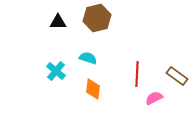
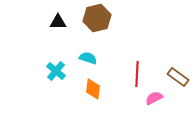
brown rectangle: moved 1 px right, 1 px down
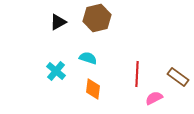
black triangle: rotated 30 degrees counterclockwise
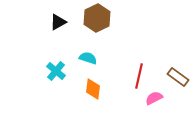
brown hexagon: rotated 12 degrees counterclockwise
red line: moved 2 px right, 2 px down; rotated 10 degrees clockwise
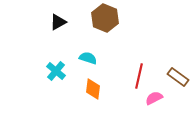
brown hexagon: moved 8 px right; rotated 12 degrees counterclockwise
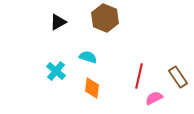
cyan semicircle: moved 1 px up
brown rectangle: rotated 20 degrees clockwise
orange diamond: moved 1 px left, 1 px up
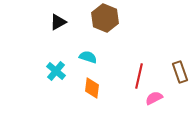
brown rectangle: moved 2 px right, 5 px up; rotated 15 degrees clockwise
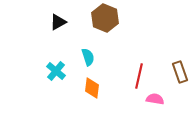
cyan semicircle: rotated 54 degrees clockwise
pink semicircle: moved 1 px right, 1 px down; rotated 36 degrees clockwise
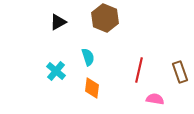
red line: moved 6 px up
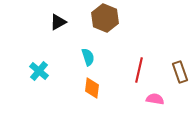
cyan cross: moved 17 px left
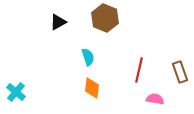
cyan cross: moved 23 px left, 21 px down
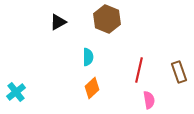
brown hexagon: moved 2 px right, 1 px down
cyan semicircle: rotated 18 degrees clockwise
brown rectangle: moved 1 px left
orange diamond: rotated 40 degrees clockwise
cyan cross: rotated 12 degrees clockwise
pink semicircle: moved 6 px left, 1 px down; rotated 72 degrees clockwise
